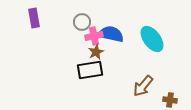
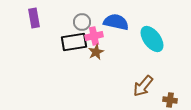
blue semicircle: moved 5 px right, 12 px up
black rectangle: moved 16 px left, 28 px up
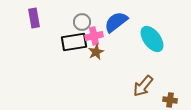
blue semicircle: rotated 50 degrees counterclockwise
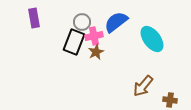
black rectangle: rotated 60 degrees counterclockwise
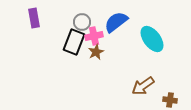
brown arrow: rotated 15 degrees clockwise
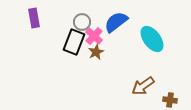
pink cross: rotated 36 degrees counterclockwise
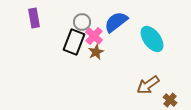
brown arrow: moved 5 px right, 1 px up
brown cross: rotated 32 degrees clockwise
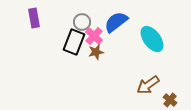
brown star: rotated 14 degrees clockwise
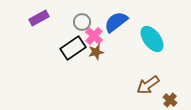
purple rectangle: moved 5 px right; rotated 72 degrees clockwise
black rectangle: moved 1 px left, 6 px down; rotated 35 degrees clockwise
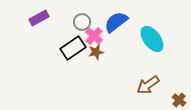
brown cross: moved 9 px right
